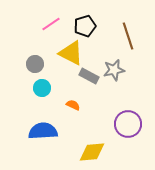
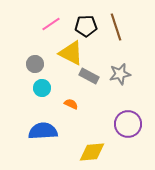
black pentagon: moved 1 px right; rotated 15 degrees clockwise
brown line: moved 12 px left, 9 px up
gray star: moved 6 px right, 4 px down
orange semicircle: moved 2 px left, 1 px up
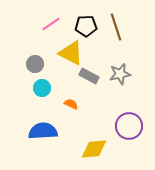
purple circle: moved 1 px right, 2 px down
yellow diamond: moved 2 px right, 3 px up
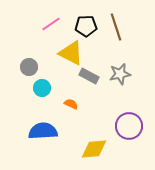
gray circle: moved 6 px left, 3 px down
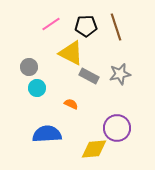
cyan circle: moved 5 px left
purple circle: moved 12 px left, 2 px down
blue semicircle: moved 4 px right, 3 px down
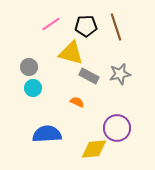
yellow triangle: rotated 12 degrees counterclockwise
cyan circle: moved 4 px left
orange semicircle: moved 6 px right, 2 px up
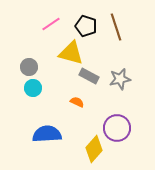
black pentagon: rotated 20 degrees clockwise
gray star: moved 5 px down
yellow diamond: rotated 44 degrees counterclockwise
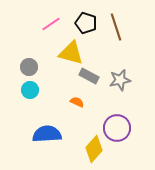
black pentagon: moved 3 px up
gray star: moved 1 px down
cyan circle: moved 3 px left, 2 px down
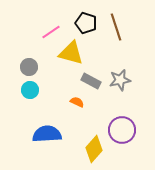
pink line: moved 8 px down
gray rectangle: moved 2 px right, 5 px down
purple circle: moved 5 px right, 2 px down
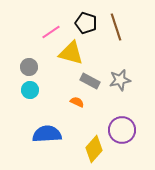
gray rectangle: moved 1 px left
